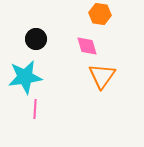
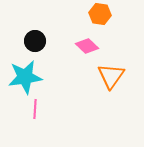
black circle: moved 1 px left, 2 px down
pink diamond: rotated 30 degrees counterclockwise
orange triangle: moved 9 px right
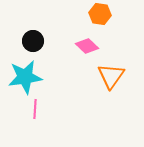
black circle: moved 2 px left
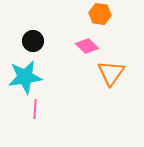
orange triangle: moved 3 px up
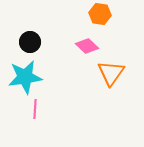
black circle: moved 3 px left, 1 px down
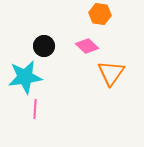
black circle: moved 14 px right, 4 px down
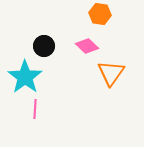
cyan star: rotated 28 degrees counterclockwise
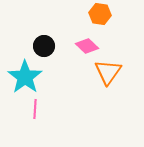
orange triangle: moved 3 px left, 1 px up
